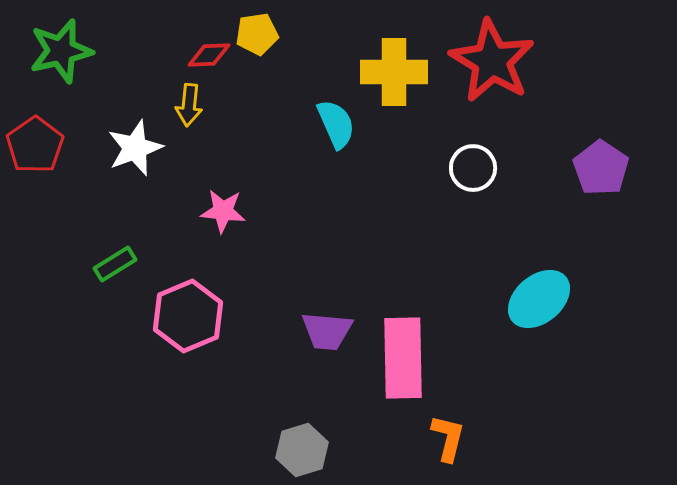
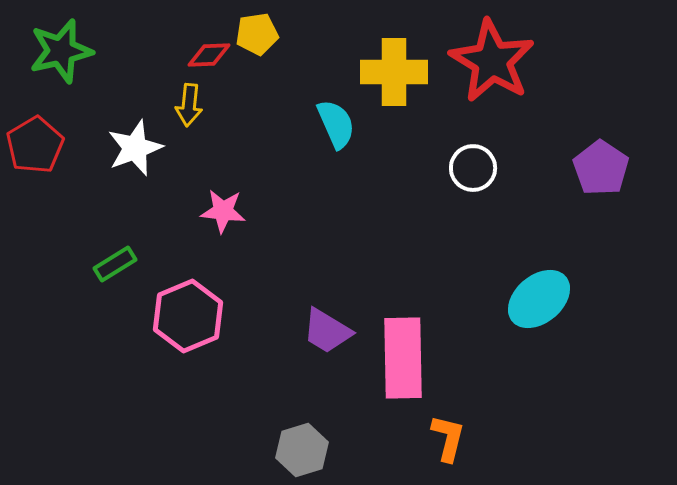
red pentagon: rotated 4 degrees clockwise
purple trapezoid: rotated 26 degrees clockwise
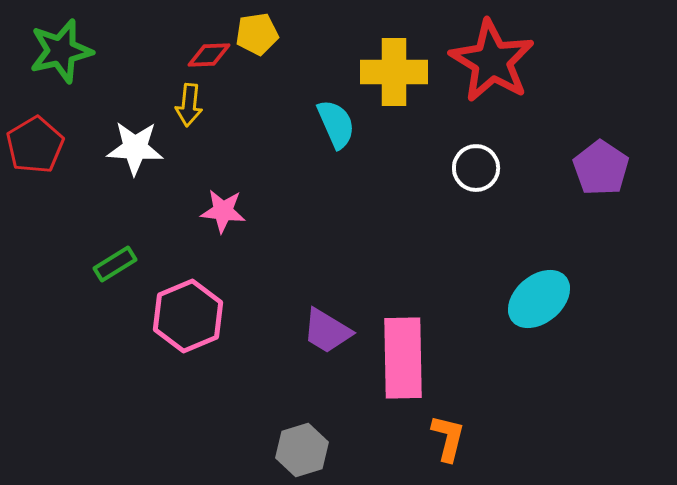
white star: rotated 24 degrees clockwise
white circle: moved 3 px right
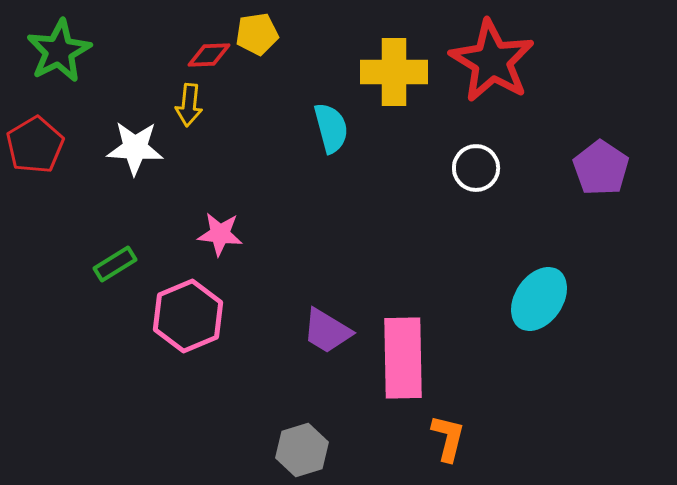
green star: moved 2 px left; rotated 14 degrees counterclockwise
cyan semicircle: moved 5 px left, 4 px down; rotated 9 degrees clockwise
pink star: moved 3 px left, 23 px down
cyan ellipse: rotated 16 degrees counterclockwise
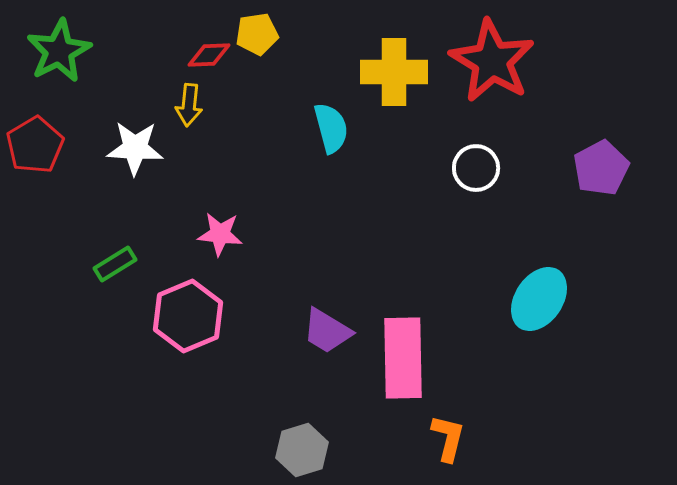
purple pentagon: rotated 10 degrees clockwise
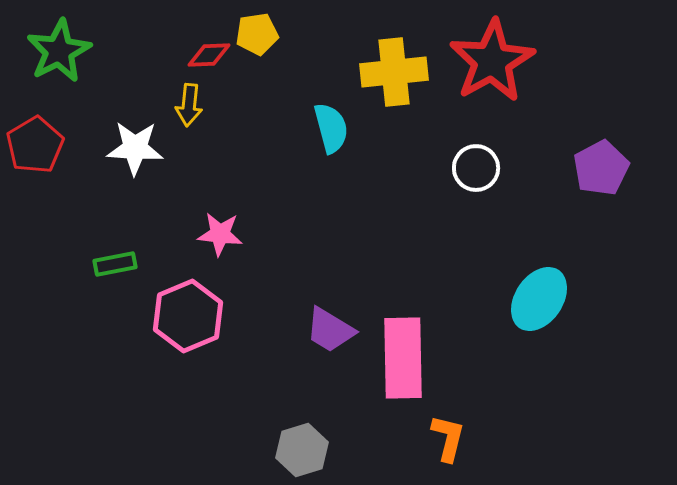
red star: rotated 12 degrees clockwise
yellow cross: rotated 6 degrees counterclockwise
green rectangle: rotated 21 degrees clockwise
purple trapezoid: moved 3 px right, 1 px up
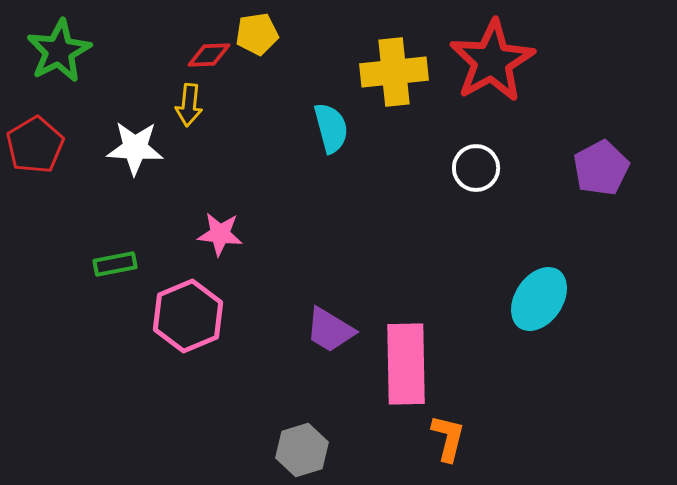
pink rectangle: moved 3 px right, 6 px down
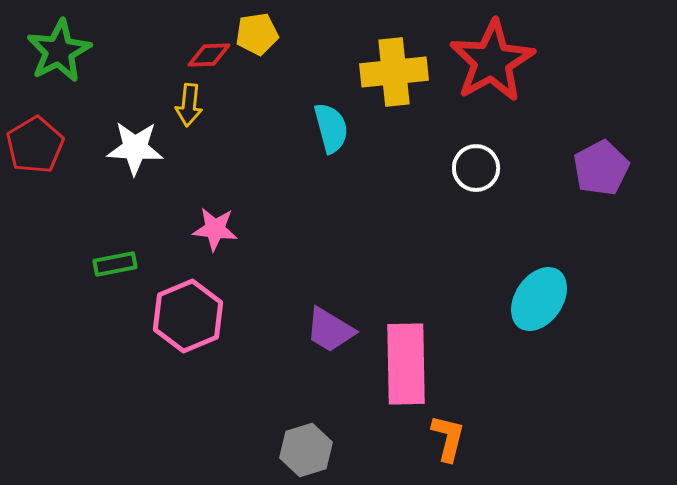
pink star: moved 5 px left, 5 px up
gray hexagon: moved 4 px right
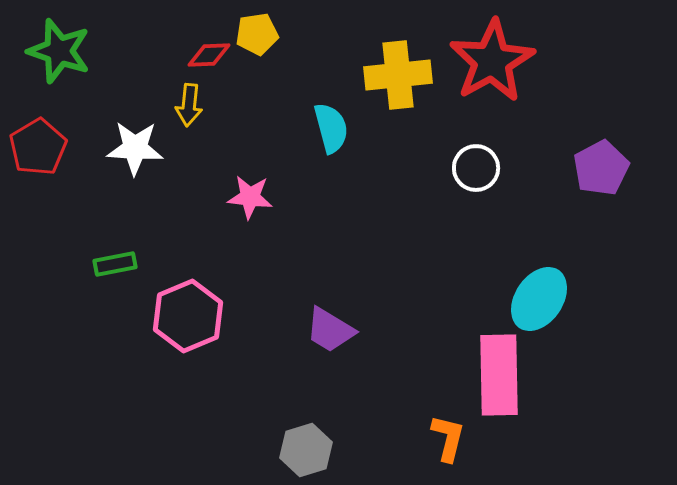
green star: rotated 26 degrees counterclockwise
yellow cross: moved 4 px right, 3 px down
red pentagon: moved 3 px right, 2 px down
pink star: moved 35 px right, 32 px up
pink rectangle: moved 93 px right, 11 px down
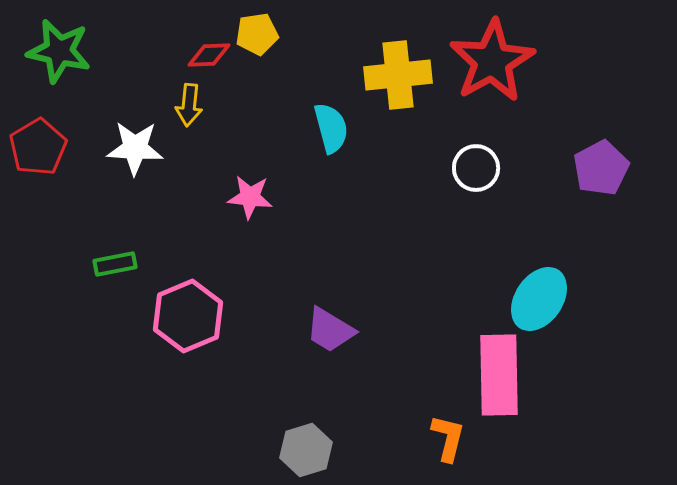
green star: rotated 6 degrees counterclockwise
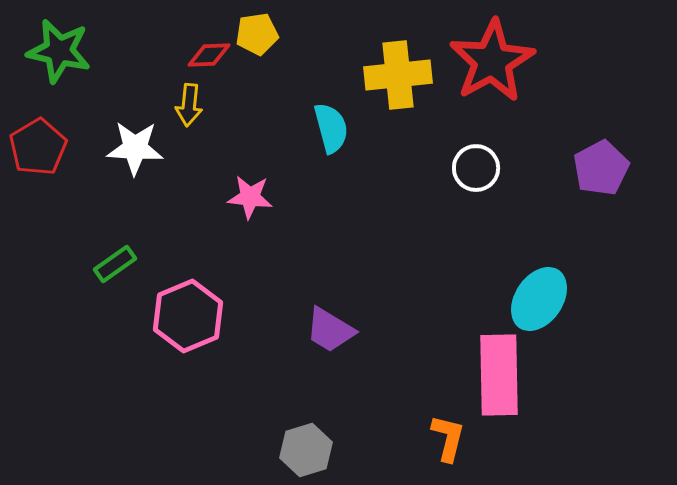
green rectangle: rotated 24 degrees counterclockwise
